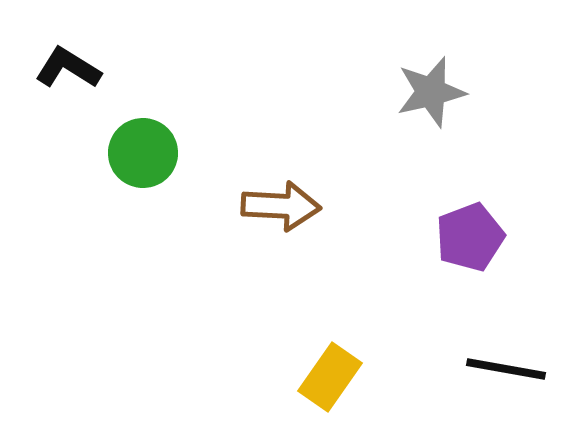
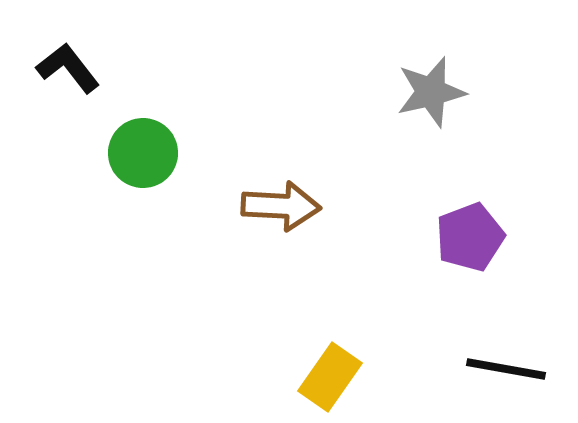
black L-shape: rotated 20 degrees clockwise
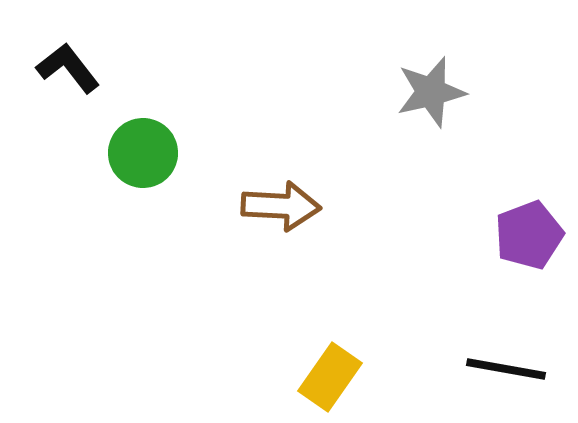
purple pentagon: moved 59 px right, 2 px up
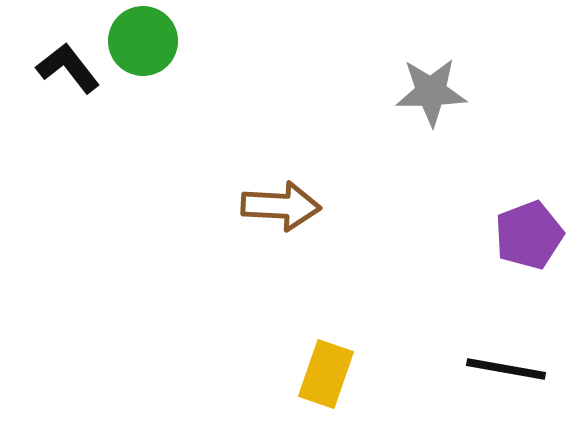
gray star: rotated 12 degrees clockwise
green circle: moved 112 px up
yellow rectangle: moved 4 px left, 3 px up; rotated 16 degrees counterclockwise
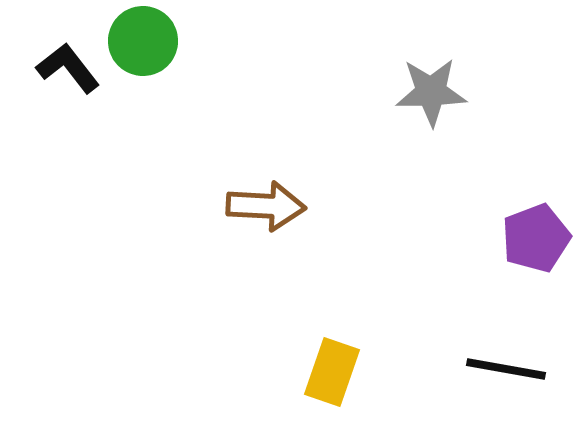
brown arrow: moved 15 px left
purple pentagon: moved 7 px right, 3 px down
yellow rectangle: moved 6 px right, 2 px up
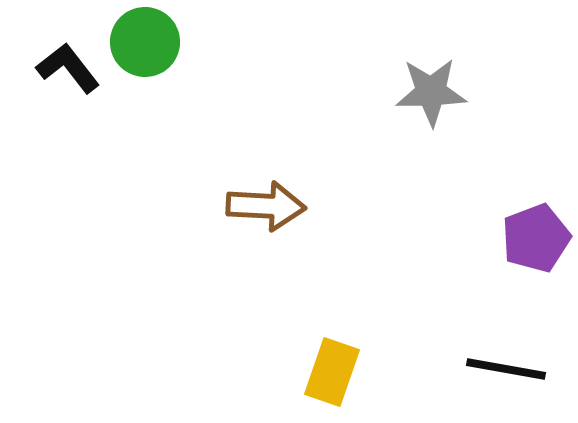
green circle: moved 2 px right, 1 px down
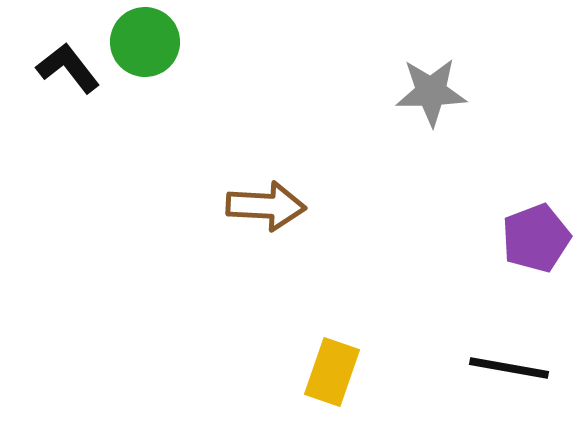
black line: moved 3 px right, 1 px up
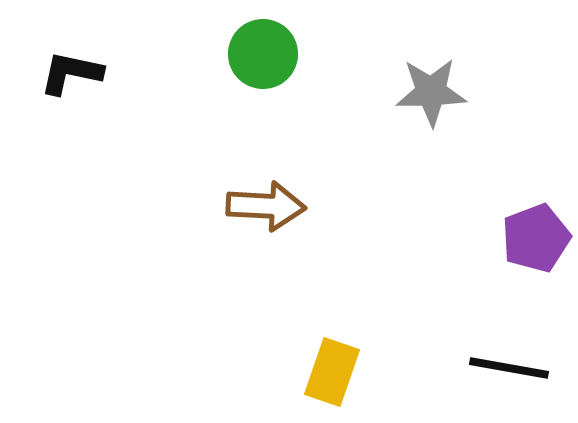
green circle: moved 118 px right, 12 px down
black L-shape: moved 3 px right, 5 px down; rotated 40 degrees counterclockwise
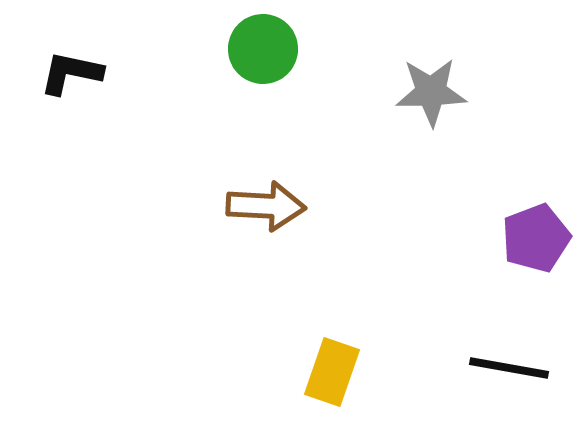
green circle: moved 5 px up
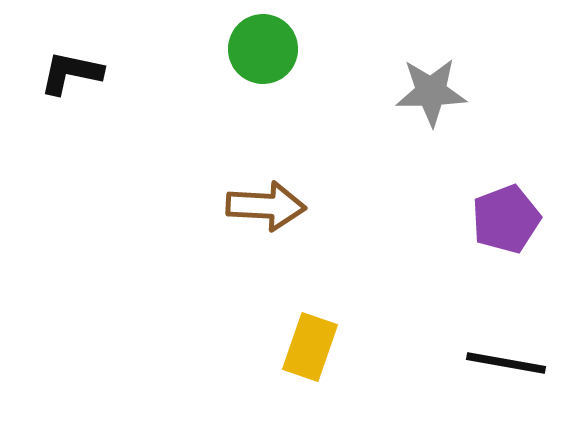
purple pentagon: moved 30 px left, 19 px up
black line: moved 3 px left, 5 px up
yellow rectangle: moved 22 px left, 25 px up
